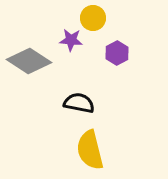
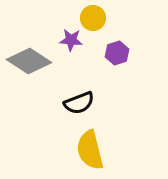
purple hexagon: rotated 10 degrees clockwise
black semicircle: rotated 148 degrees clockwise
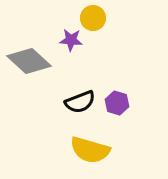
purple hexagon: moved 50 px down; rotated 25 degrees counterclockwise
gray diamond: rotated 9 degrees clockwise
black semicircle: moved 1 px right, 1 px up
yellow semicircle: rotated 60 degrees counterclockwise
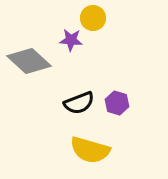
black semicircle: moved 1 px left, 1 px down
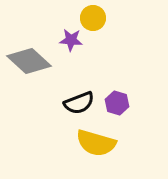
yellow semicircle: moved 6 px right, 7 px up
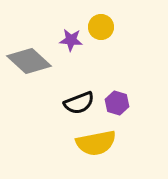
yellow circle: moved 8 px right, 9 px down
yellow semicircle: rotated 27 degrees counterclockwise
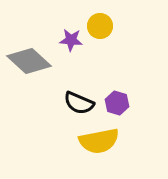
yellow circle: moved 1 px left, 1 px up
black semicircle: rotated 44 degrees clockwise
yellow semicircle: moved 3 px right, 2 px up
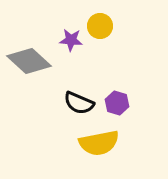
yellow semicircle: moved 2 px down
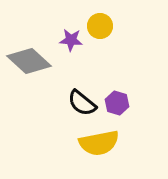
black semicircle: moved 3 px right; rotated 16 degrees clockwise
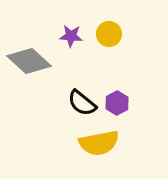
yellow circle: moved 9 px right, 8 px down
purple star: moved 4 px up
purple hexagon: rotated 15 degrees clockwise
